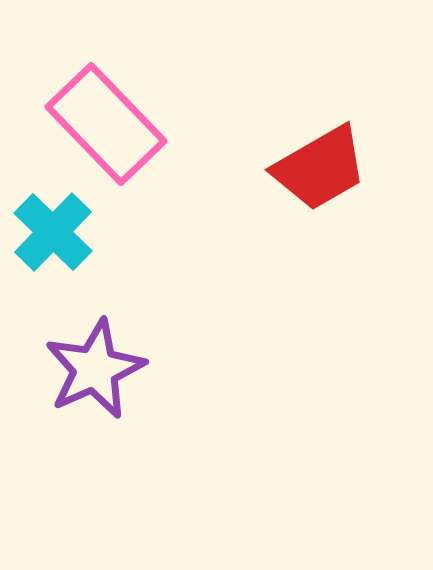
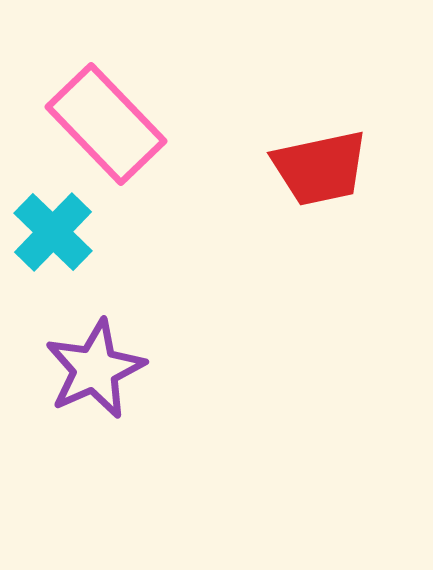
red trapezoid: rotated 18 degrees clockwise
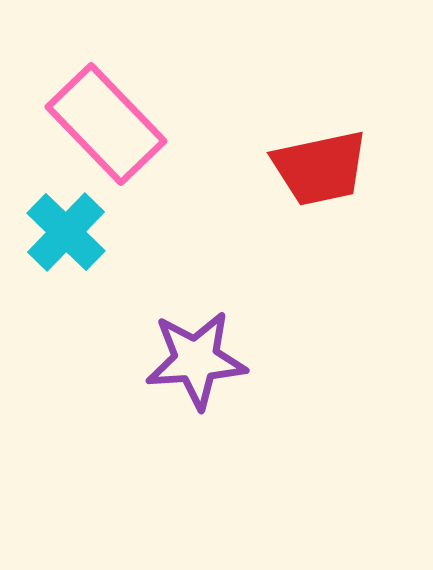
cyan cross: moved 13 px right
purple star: moved 101 px right, 9 px up; rotated 20 degrees clockwise
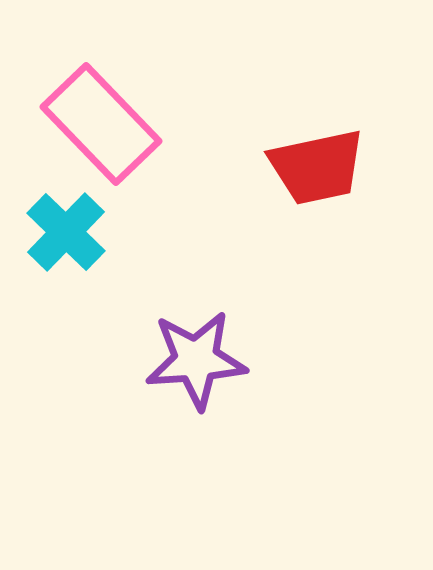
pink rectangle: moved 5 px left
red trapezoid: moved 3 px left, 1 px up
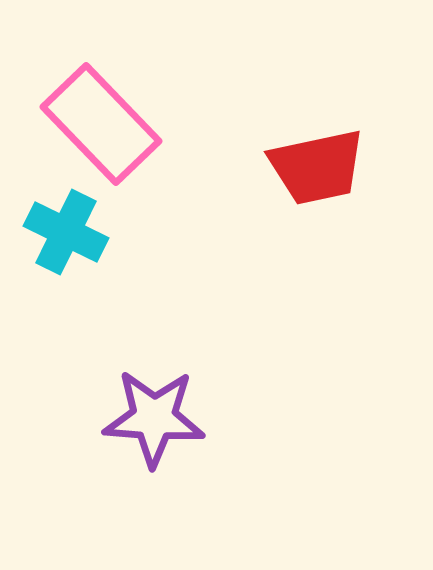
cyan cross: rotated 18 degrees counterclockwise
purple star: moved 42 px left, 58 px down; rotated 8 degrees clockwise
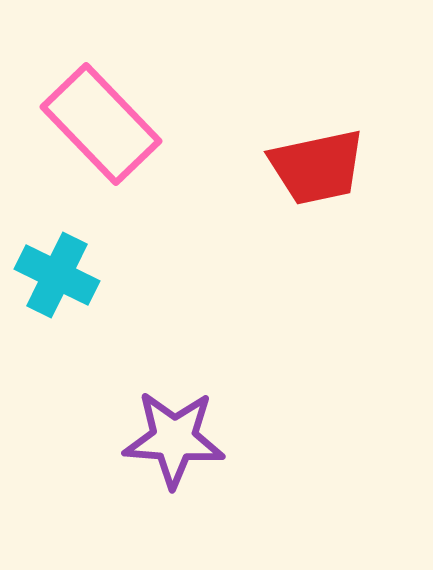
cyan cross: moved 9 px left, 43 px down
purple star: moved 20 px right, 21 px down
